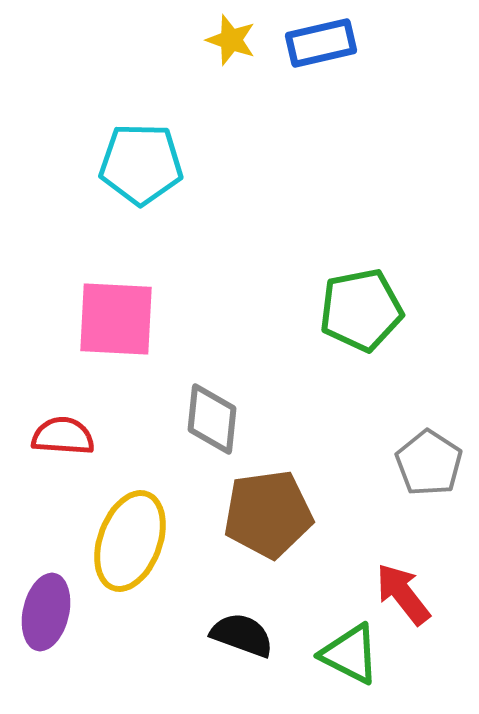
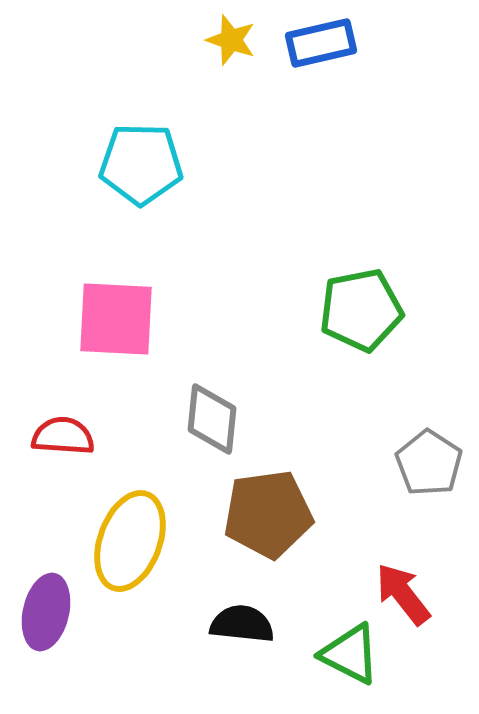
black semicircle: moved 11 px up; rotated 14 degrees counterclockwise
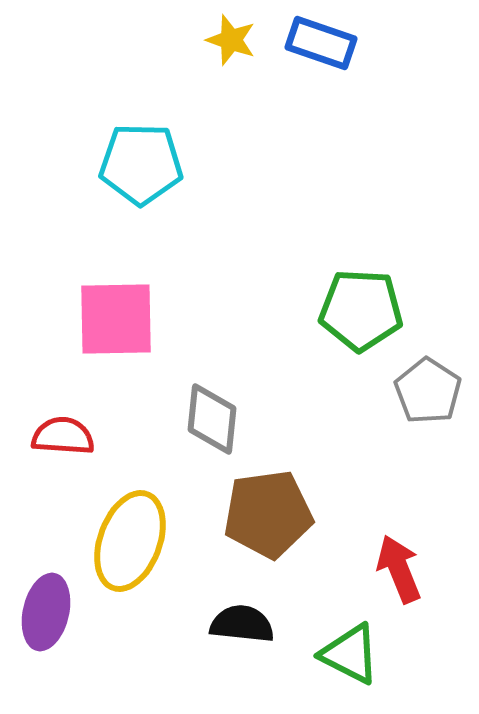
blue rectangle: rotated 32 degrees clockwise
green pentagon: rotated 14 degrees clockwise
pink square: rotated 4 degrees counterclockwise
gray pentagon: moved 1 px left, 72 px up
red arrow: moved 4 px left, 25 px up; rotated 16 degrees clockwise
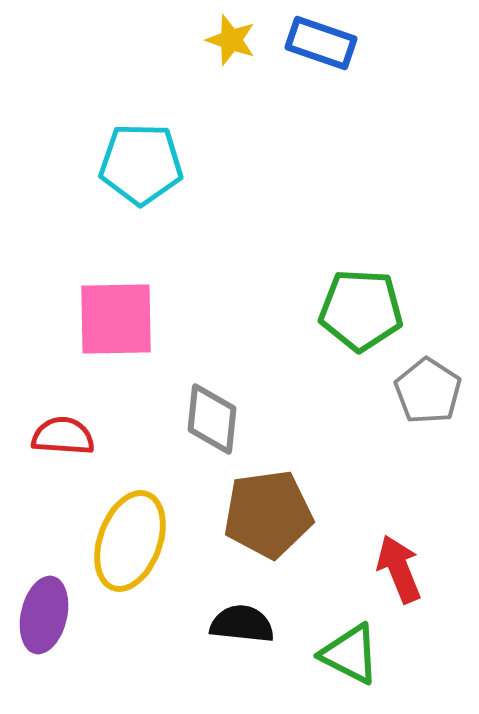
purple ellipse: moved 2 px left, 3 px down
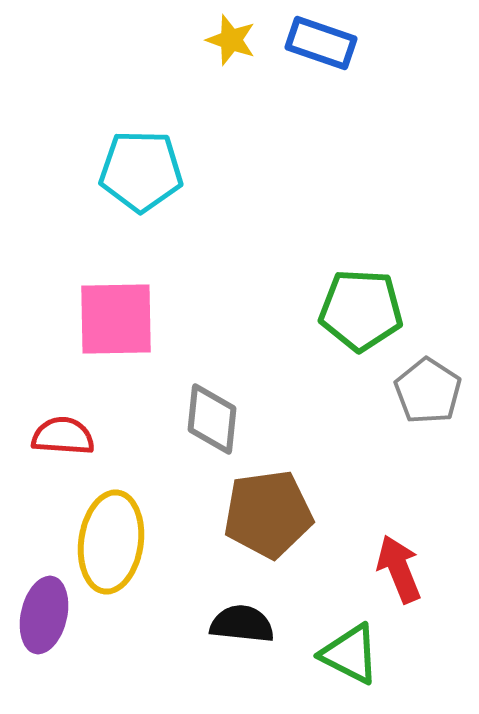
cyan pentagon: moved 7 px down
yellow ellipse: moved 19 px left, 1 px down; rotated 12 degrees counterclockwise
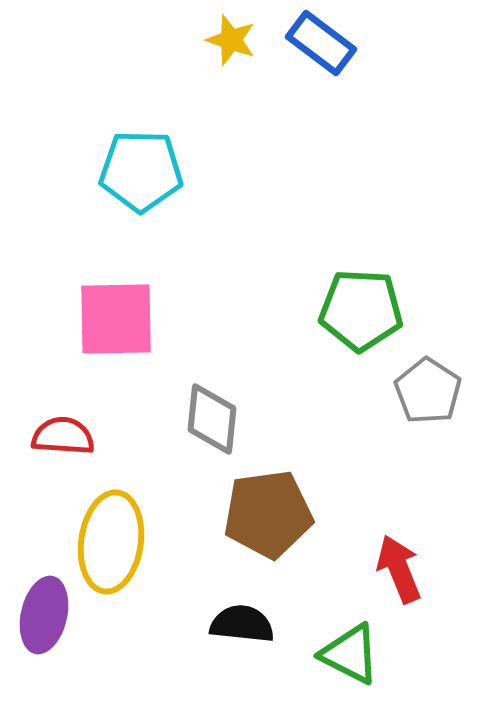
blue rectangle: rotated 18 degrees clockwise
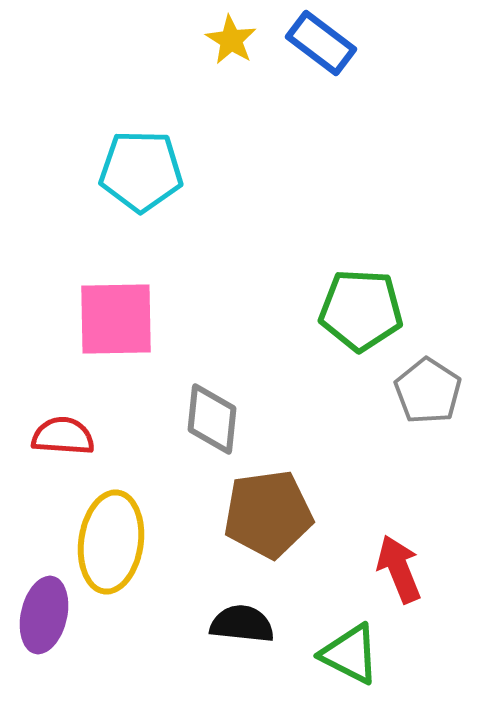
yellow star: rotated 12 degrees clockwise
